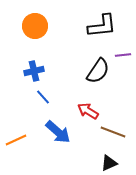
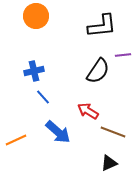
orange circle: moved 1 px right, 10 px up
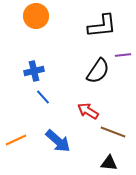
blue arrow: moved 9 px down
black triangle: rotated 30 degrees clockwise
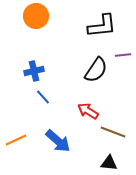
black semicircle: moved 2 px left, 1 px up
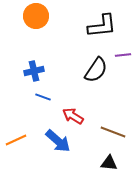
blue line: rotated 28 degrees counterclockwise
red arrow: moved 15 px left, 5 px down
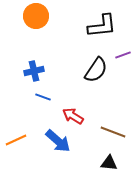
purple line: rotated 14 degrees counterclockwise
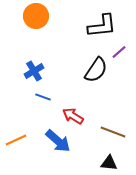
purple line: moved 4 px left, 3 px up; rotated 21 degrees counterclockwise
blue cross: rotated 18 degrees counterclockwise
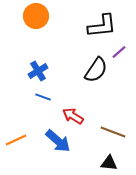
blue cross: moved 4 px right
